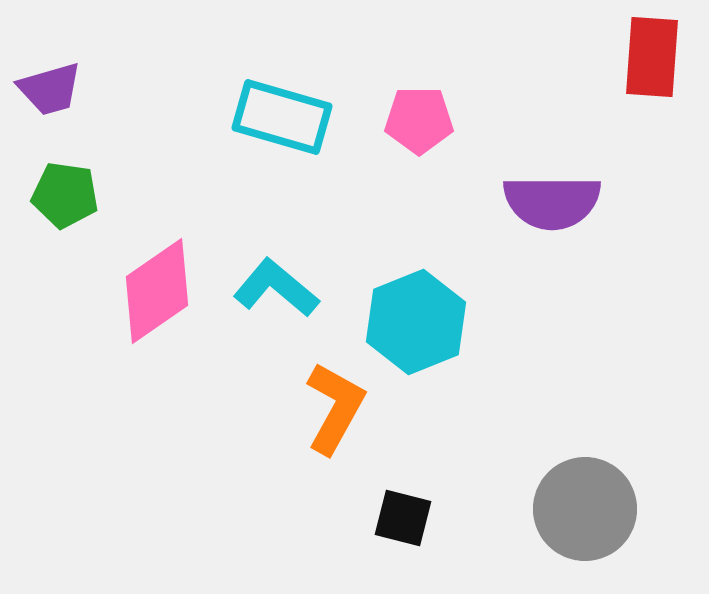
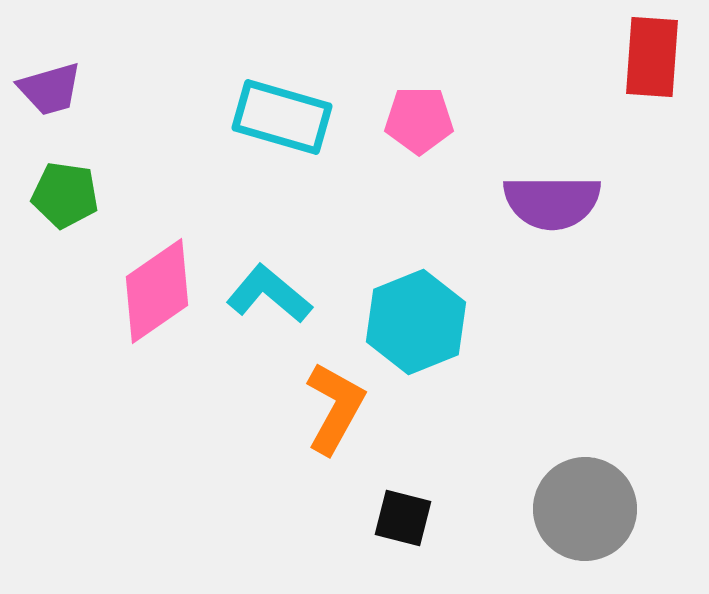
cyan L-shape: moved 7 px left, 6 px down
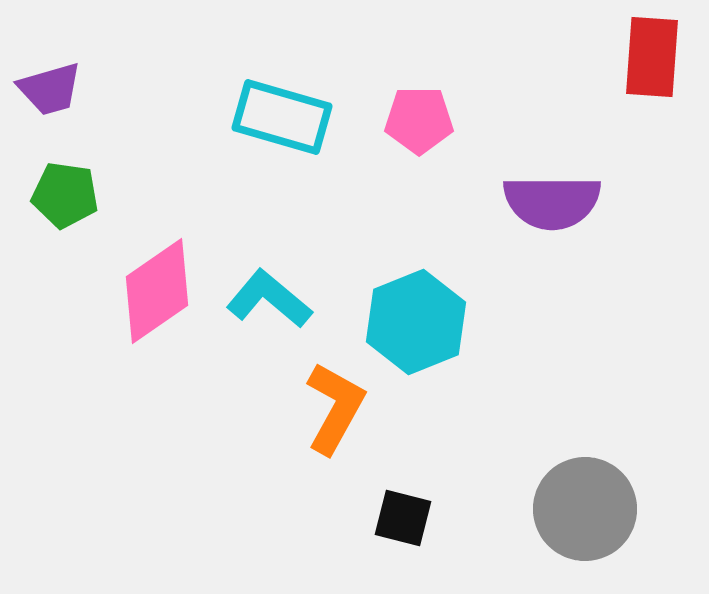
cyan L-shape: moved 5 px down
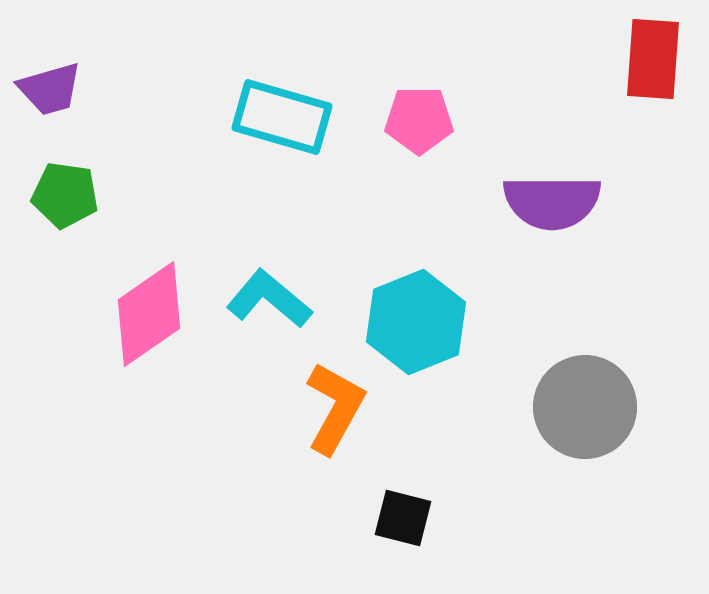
red rectangle: moved 1 px right, 2 px down
pink diamond: moved 8 px left, 23 px down
gray circle: moved 102 px up
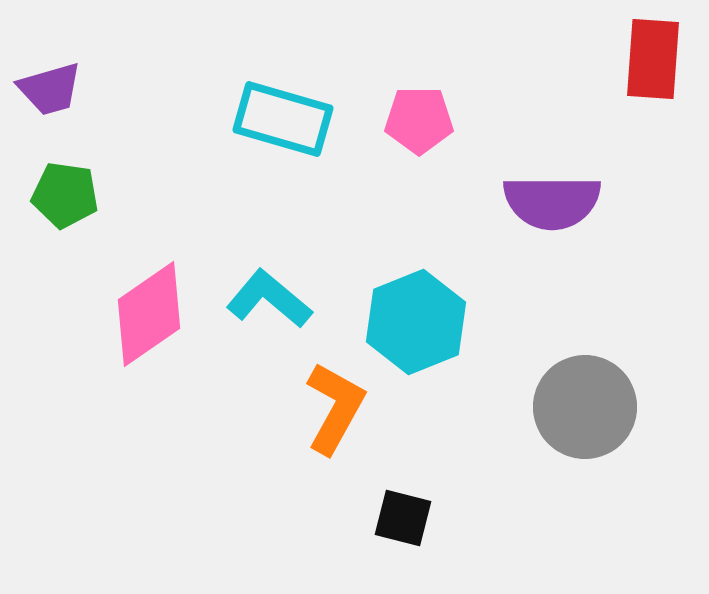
cyan rectangle: moved 1 px right, 2 px down
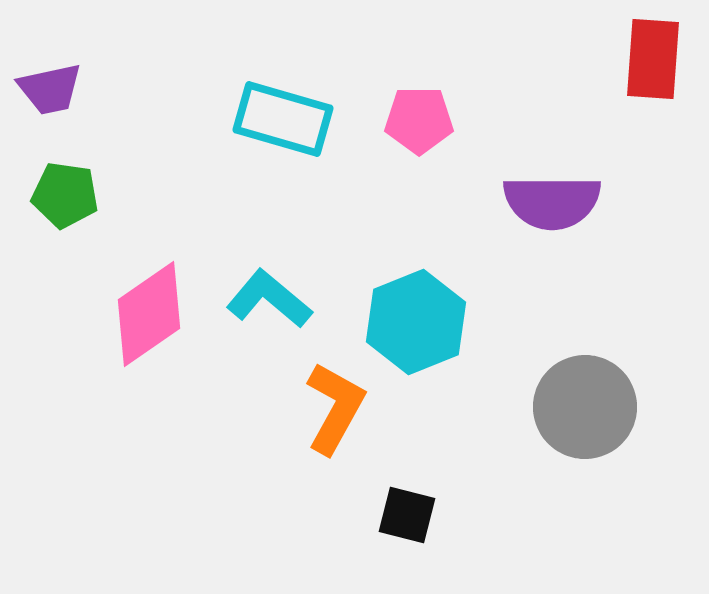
purple trapezoid: rotated 4 degrees clockwise
black square: moved 4 px right, 3 px up
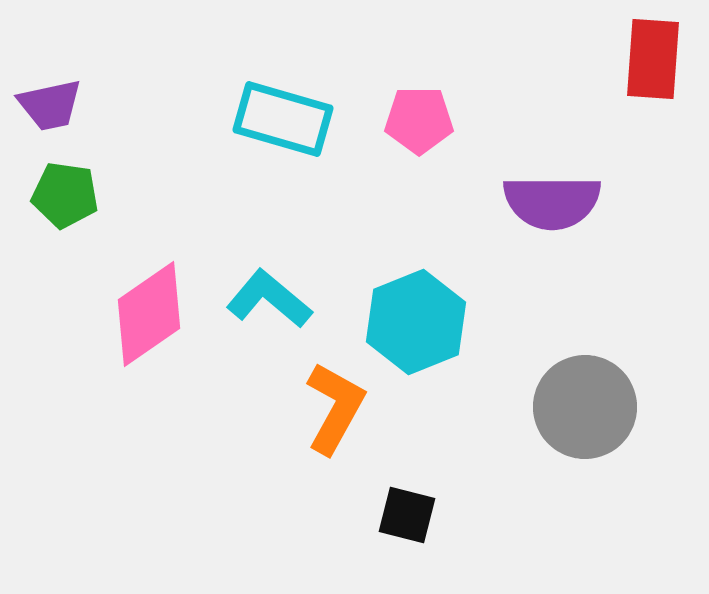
purple trapezoid: moved 16 px down
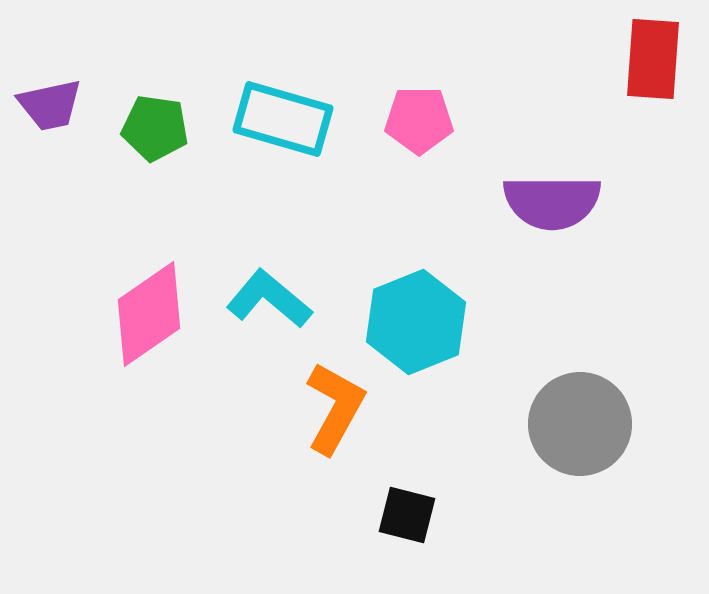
green pentagon: moved 90 px right, 67 px up
gray circle: moved 5 px left, 17 px down
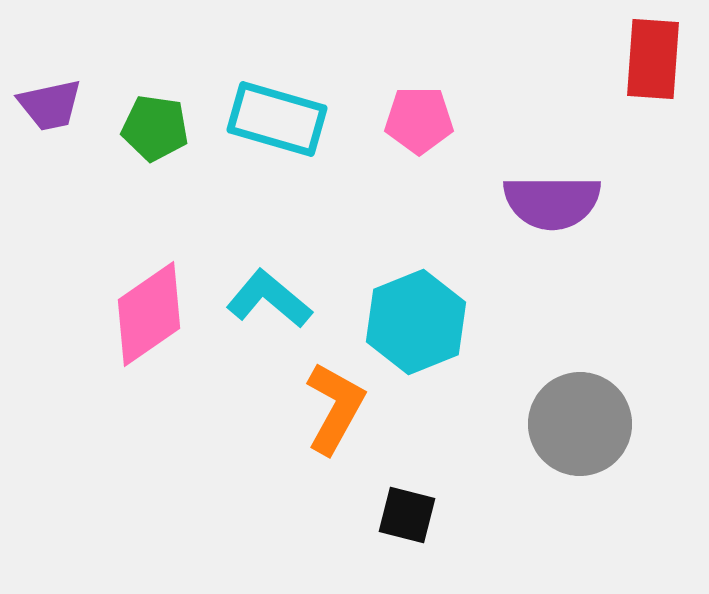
cyan rectangle: moved 6 px left
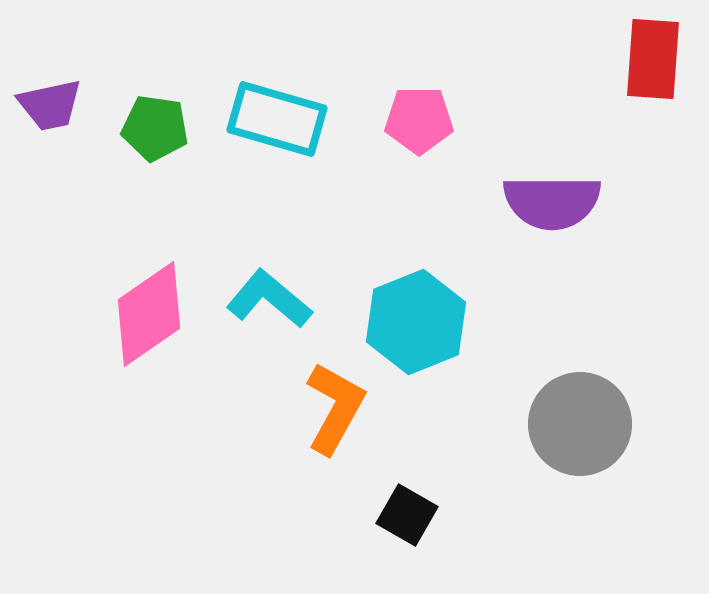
black square: rotated 16 degrees clockwise
